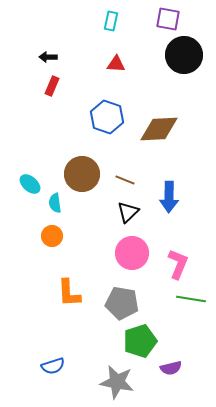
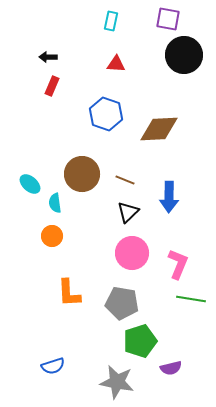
blue hexagon: moved 1 px left, 3 px up
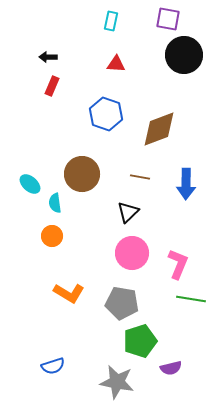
brown diamond: rotated 18 degrees counterclockwise
brown line: moved 15 px right, 3 px up; rotated 12 degrees counterclockwise
blue arrow: moved 17 px right, 13 px up
orange L-shape: rotated 56 degrees counterclockwise
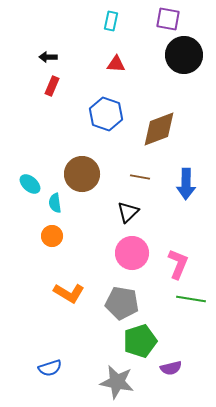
blue semicircle: moved 3 px left, 2 px down
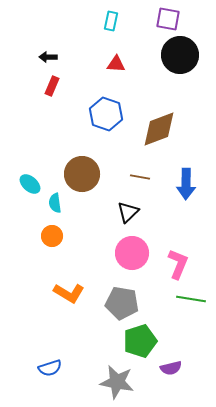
black circle: moved 4 px left
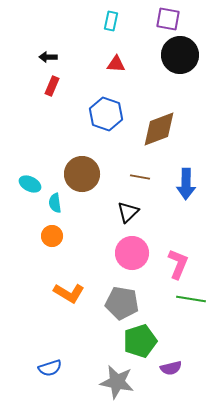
cyan ellipse: rotated 15 degrees counterclockwise
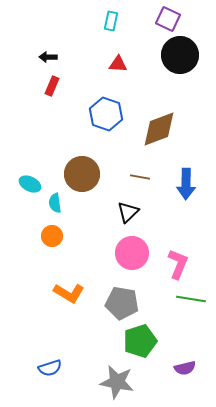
purple square: rotated 15 degrees clockwise
red triangle: moved 2 px right
purple semicircle: moved 14 px right
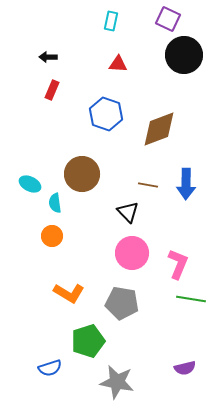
black circle: moved 4 px right
red rectangle: moved 4 px down
brown line: moved 8 px right, 8 px down
black triangle: rotated 30 degrees counterclockwise
green pentagon: moved 52 px left
